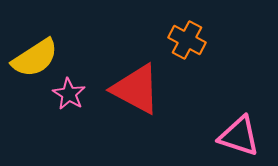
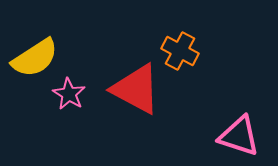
orange cross: moved 7 px left, 11 px down
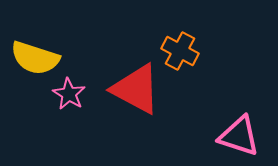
yellow semicircle: rotated 51 degrees clockwise
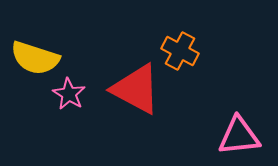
pink triangle: rotated 24 degrees counterclockwise
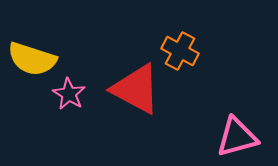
yellow semicircle: moved 3 px left, 1 px down
pink triangle: moved 2 px left, 1 px down; rotated 9 degrees counterclockwise
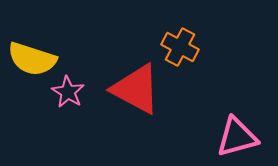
orange cross: moved 4 px up
pink star: moved 1 px left, 2 px up
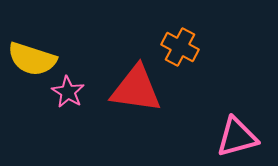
red triangle: rotated 20 degrees counterclockwise
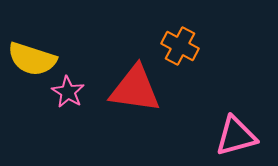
orange cross: moved 1 px up
red triangle: moved 1 px left
pink triangle: moved 1 px left, 1 px up
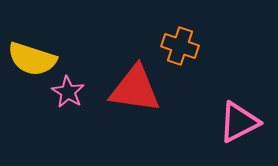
orange cross: rotated 9 degrees counterclockwise
pink triangle: moved 3 px right, 14 px up; rotated 12 degrees counterclockwise
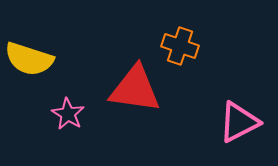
yellow semicircle: moved 3 px left
pink star: moved 22 px down
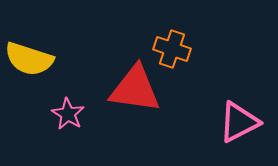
orange cross: moved 8 px left, 3 px down
